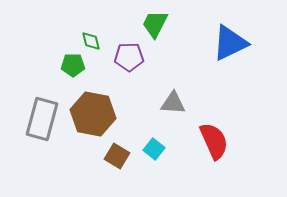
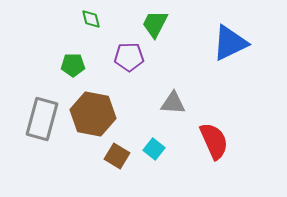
green diamond: moved 22 px up
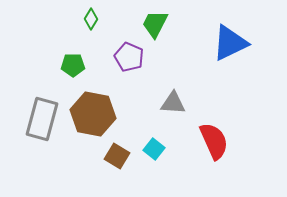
green diamond: rotated 45 degrees clockwise
purple pentagon: rotated 24 degrees clockwise
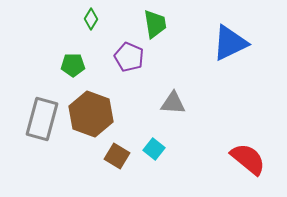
green trapezoid: rotated 144 degrees clockwise
brown hexagon: moved 2 px left; rotated 9 degrees clockwise
red semicircle: moved 34 px right, 18 px down; rotated 27 degrees counterclockwise
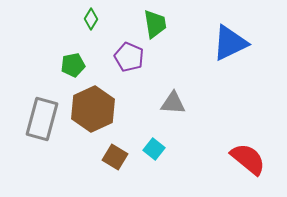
green pentagon: rotated 10 degrees counterclockwise
brown hexagon: moved 2 px right, 5 px up; rotated 15 degrees clockwise
brown square: moved 2 px left, 1 px down
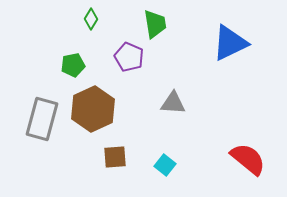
cyan square: moved 11 px right, 16 px down
brown square: rotated 35 degrees counterclockwise
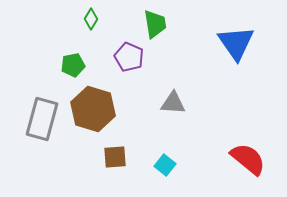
blue triangle: moved 6 px right; rotated 39 degrees counterclockwise
brown hexagon: rotated 18 degrees counterclockwise
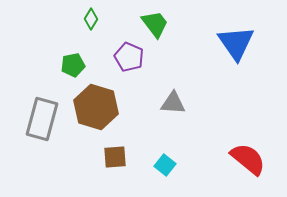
green trapezoid: rotated 28 degrees counterclockwise
brown hexagon: moved 3 px right, 2 px up
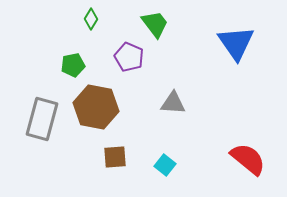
brown hexagon: rotated 6 degrees counterclockwise
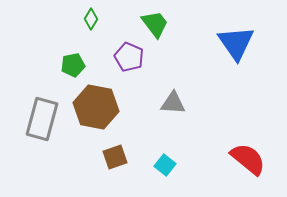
brown square: rotated 15 degrees counterclockwise
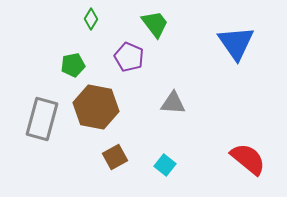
brown square: rotated 10 degrees counterclockwise
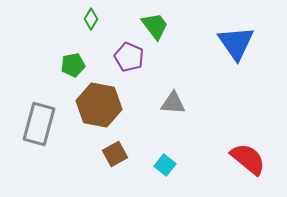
green trapezoid: moved 2 px down
brown hexagon: moved 3 px right, 2 px up
gray rectangle: moved 3 px left, 5 px down
brown square: moved 3 px up
